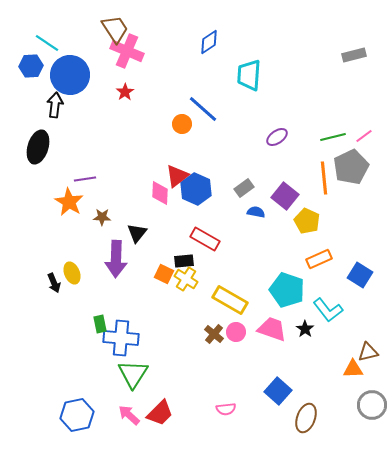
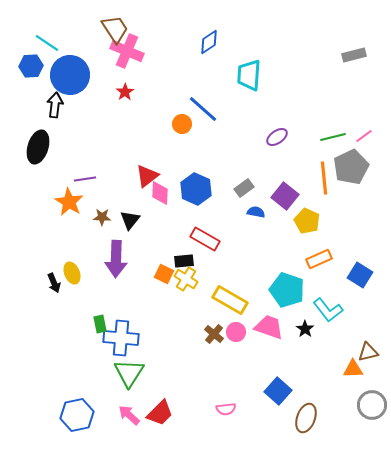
red triangle at (177, 176): moved 30 px left
black triangle at (137, 233): moved 7 px left, 13 px up
pink trapezoid at (272, 329): moved 3 px left, 2 px up
green triangle at (133, 374): moved 4 px left, 1 px up
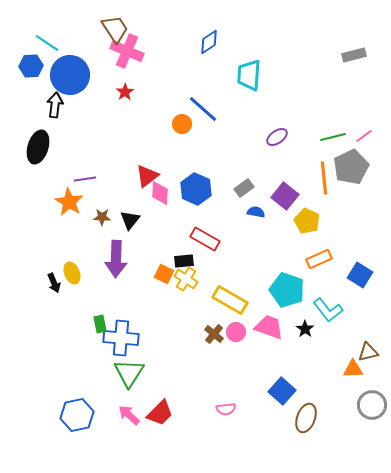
blue square at (278, 391): moved 4 px right
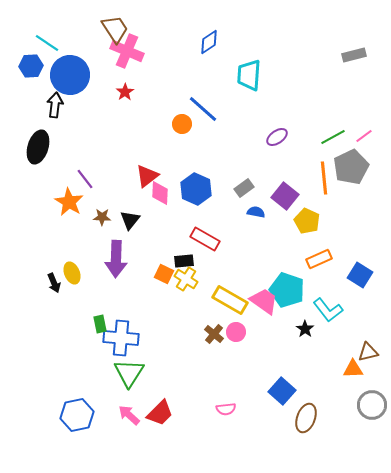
green line at (333, 137): rotated 15 degrees counterclockwise
purple line at (85, 179): rotated 60 degrees clockwise
pink trapezoid at (269, 327): moved 5 px left, 26 px up; rotated 16 degrees clockwise
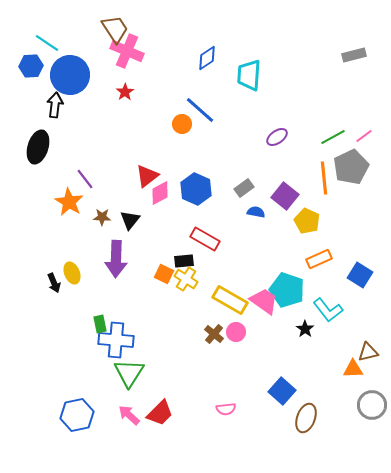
blue diamond at (209, 42): moved 2 px left, 16 px down
blue line at (203, 109): moved 3 px left, 1 px down
pink diamond at (160, 193): rotated 60 degrees clockwise
blue cross at (121, 338): moved 5 px left, 2 px down
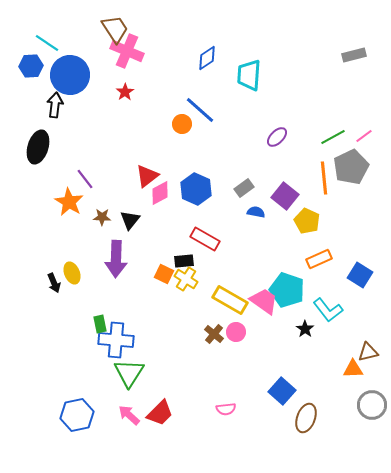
purple ellipse at (277, 137): rotated 10 degrees counterclockwise
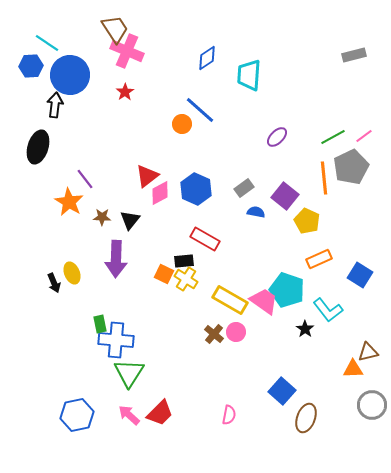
pink semicircle at (226, 409): moved 3 px right, 6 px down; rotated 72 degrees counterclockwise
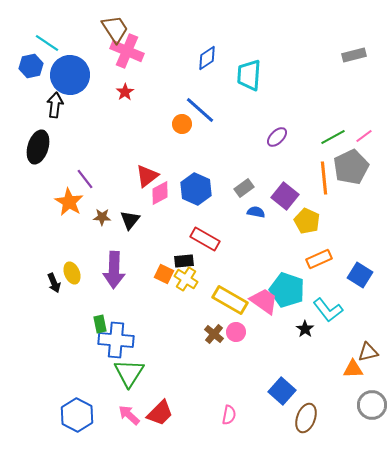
blue hexagon at (31, 66): rotated 10 degrees counterclockwise
purple arrow at (116, 259): moved 2 px left, 11 px down
blue hexagon at (77, 415): rotated 20 degrees counterclockwise
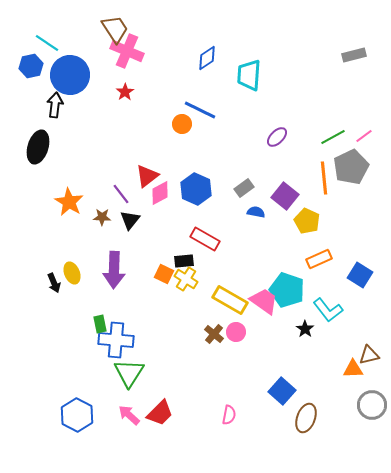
blue line at (200, 110): rotated 16 degrees counterclockwise
purple line at (85, 179): moved 36 px right, 15 px down
brown triangle at (368, 352): moved 1 px right, 3 px down
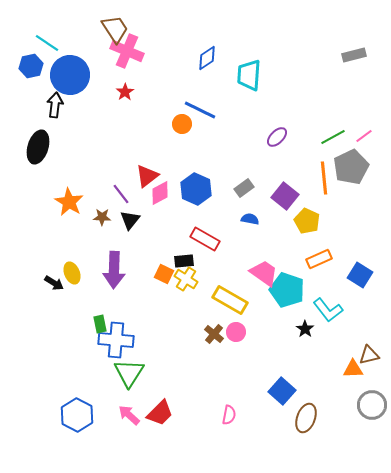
blue semicircle at (256, 212): moved 6 px left, 7 px down
black arrow at (54, 283): rotated 36 degrees counterclockwise
pink trapezoid at (264, 301): moved 28 px up
